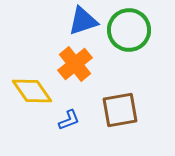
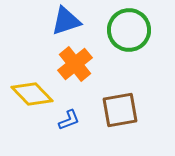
blue triangle: moved 17 px left
yellow diamond: moved 3 px down; rotated 9 degrees counterclockwise
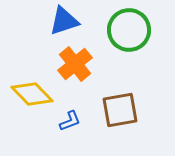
blue triangle: moved 2 px left
blue L-shape: moved 1 px right, 1 px down
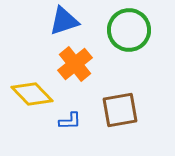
blue L-shape: rotated 20 degrees clockwise
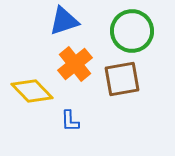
green circle: moved 3 px right, 1 px down
yellow diamond: moved 3 px up
brown square: moved 2 px right, 31 px up
blue L-shape: rotated 90 degrees clockwise
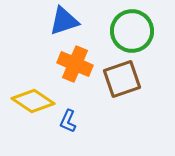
orange cross: rotated 28 degrees counterclockwise
brown square: rotated 9 degrees counterclockwise
yellow diamond: moved 1 px right, 10 px down; rotated 12 degrees counterclockwise
blue L-shape: moved 2 px left; rotated 25 degrees clockwise
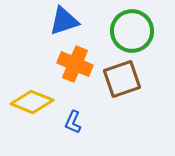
yellow diamond: moved 1 px left, 1 px down; rotated 12 degrees counterclockwise
blue L-shape: moved 5 px right, 1 px down
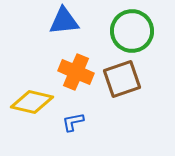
blue triangle: rotated 12 degrees clockwise
orange cross: moved 1 px right, 8 px down
yellow diamond: rotated 9 degrees counterclockwise
blue L-shape: rotated 55 degrees clockwise
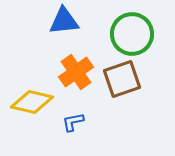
green circle: moved 3 px down
orange cross: rotated 32 degrees clockwise
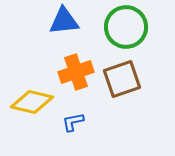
green circle: moved 6 px left, 7 px up
orange cross: rotated 16 degrees clockwise
